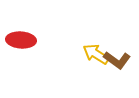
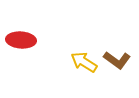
yellow arrow: moved 12 px left, 8 px down
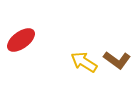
red ellipse: rotated 40 degrees counterclockwise
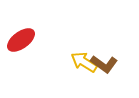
brown L-shape: moved 13 px left, 4 px down
